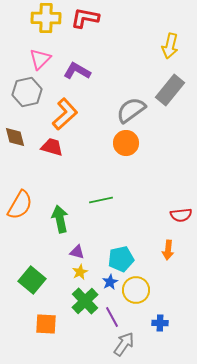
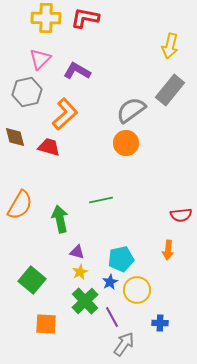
red trapezoid: moved 3 px left
yellow circle: moved 1 px right
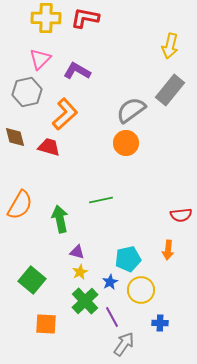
cyan pentagon: moved 7 px right
yellow circle: moved 4 px right
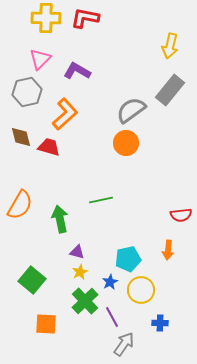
brown diamond: moved 6 px right
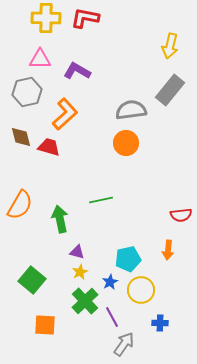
pink triangle: rotated 45 degrees clockwise
gray semicircle: rotated 28 degrees clockwise
orange square: moved 1 px left, 1 px down
